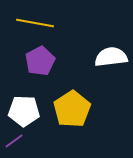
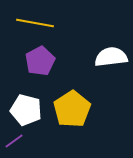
white pentagon: moved 2 px right, 1 px up; rotated 12 degrees clockwise
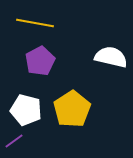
white semicircle: rotated 20 degrees clockwise
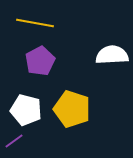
white semicircle: moved 1 px right, 2 px up; rotated 16 degrees counterclockwise
yellow pentagon: rotated 21 degrees counterclockwise
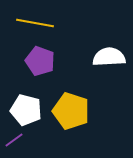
white semicircle: moved 3 px left, 2 px down
purple pentagon: rotated 24 degrees counterclockwise
yellow pentagon: moved 1 px left, 2 px down
purple line: moved 1 px up
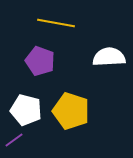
yellow line: moved 21 px right
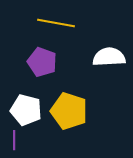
purple pentagon: moved 2 px right, 1 px down
yellow pentagon: moved 2 px left
purple line: rotated 54 degrees counterclockwise
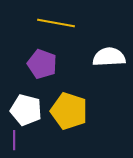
purple pentagon: moved 2 px down
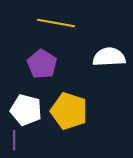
purple pentagon: rotated 12 degrees clockwise
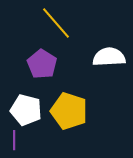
yellow line: rotated 39 degrees clockwise
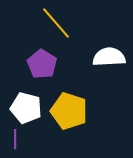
white pentagon: moved 2 px up
purple line: moved 1 px right, 1 px up
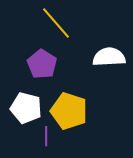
purple line: moved 31 px right, 3 px up
